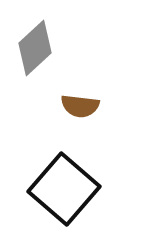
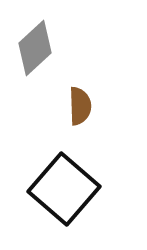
brown semicircle: rotated 99 degrees counterclockwise
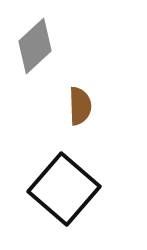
gray diamond: moved 2 px up
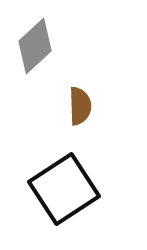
black square: rotated 16 degrees clockwise
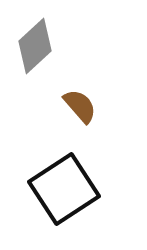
brown semicircle: rotated 39 degrees counterclockwise
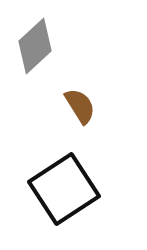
brown semicircle: rotated 9 degrees clockwise
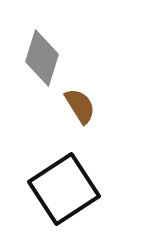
gray diamond: moved 7 px right, 12 px down; rotated 30 degrees counterclockwise
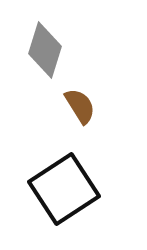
gray diamond: moved 3 px right, 8 px up
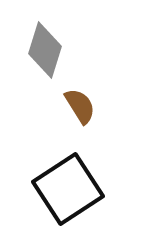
black square: moved 4 px right
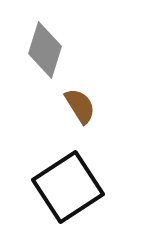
black square: moved 2 px up
